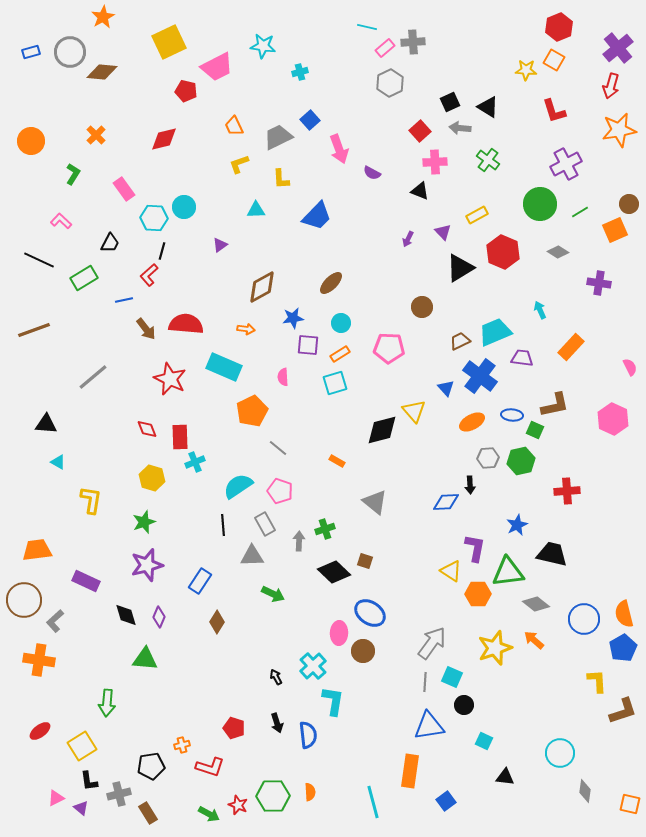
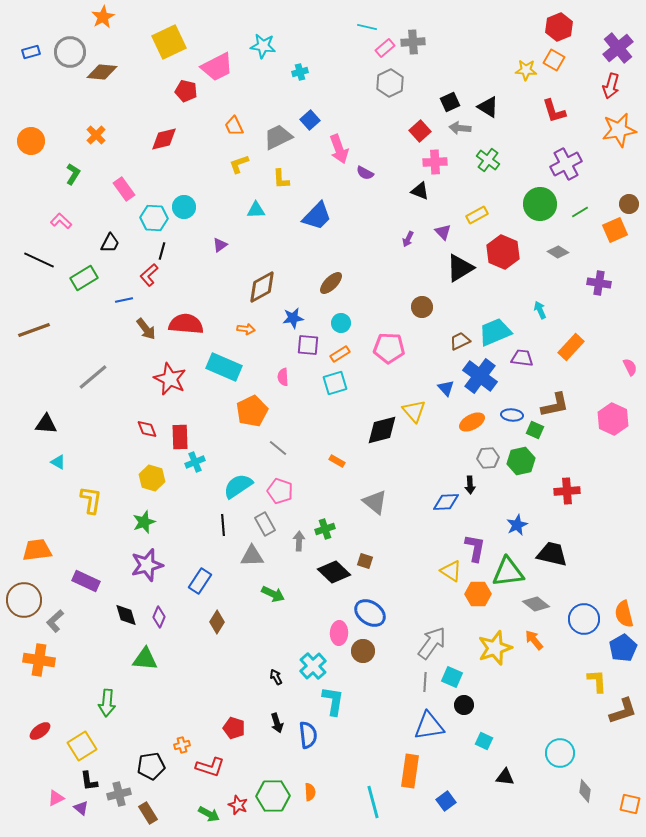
purple semicircle at (372, 173): moved 7 px left
orange arrow at (534, 640): rotated 10 degrees clockwise
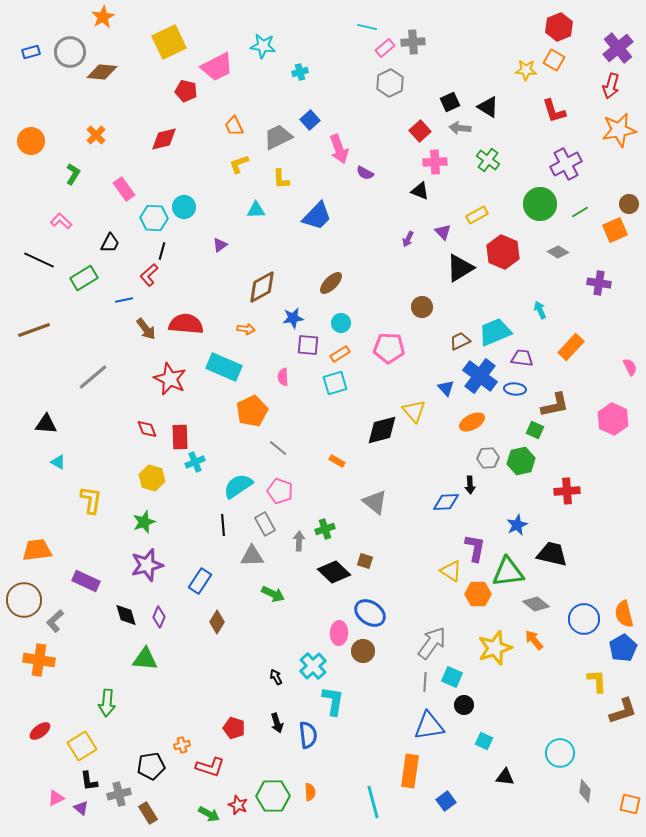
blue ellipse at (512, 415): moved 3 px right, 26 px up
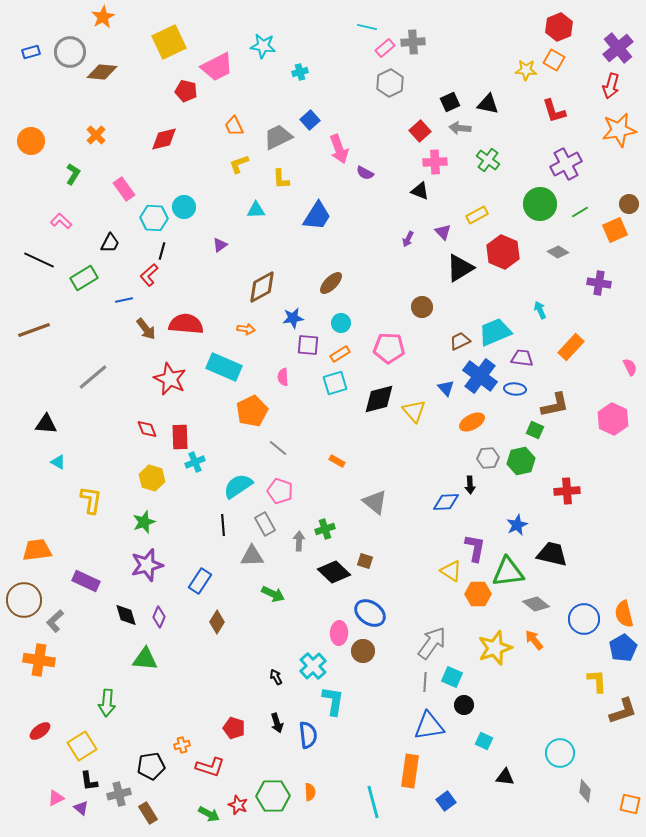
black triangle at (488, 107): moved 3 px up; rotated 20 degrees counterclockwise
blue trapezoid at (317, 216): rotated 12 degrees counterclockwise
black diamond at (382, 430): moved 3 px left, 31 px up
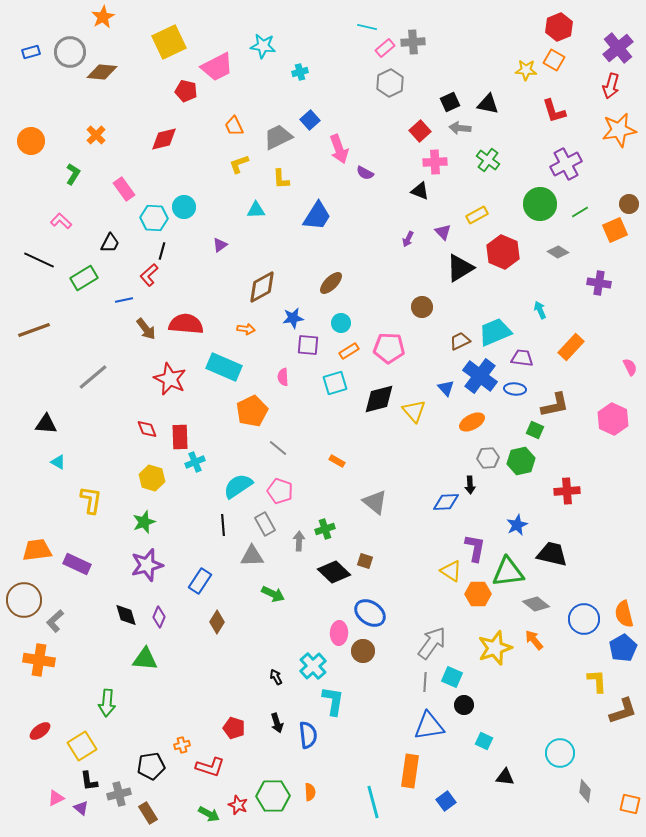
orange rectangle at (340, 354): moved 9 px right, 3 px up
purple rectangle at (86, 581): moved 9 px left, 17 px up
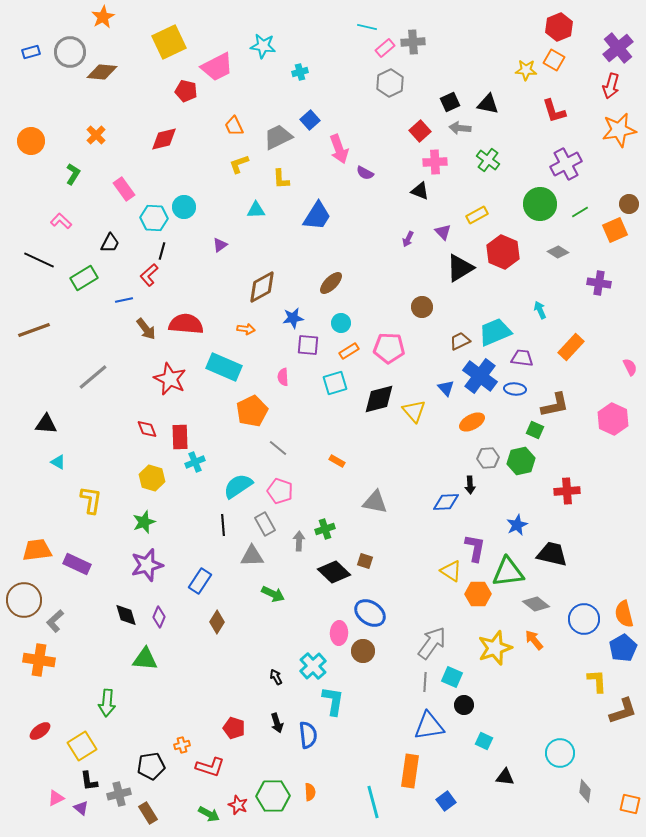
gray triangle at (375, 502): rotated 28 degrees counterclockwise
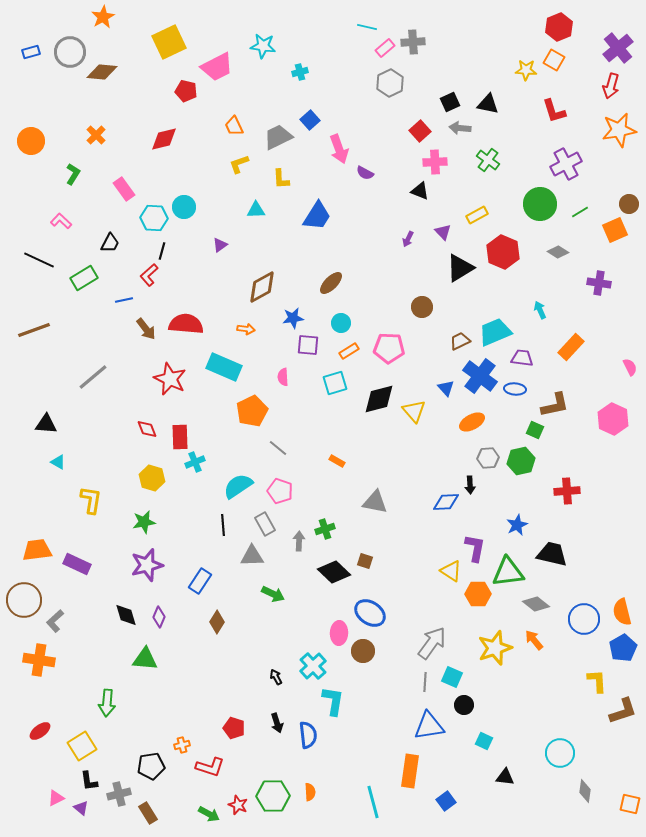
green star at (144, 522): rotated 10 degrees clockwise
orange semicircle at (624, 614): moved 2 px left, 2 px up
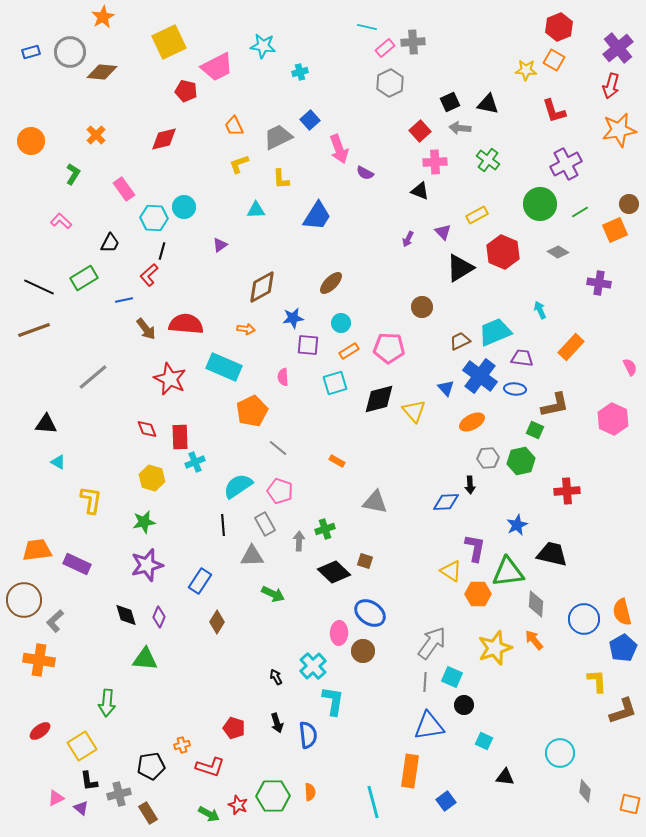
black line at (39, 260): moved 27 px down
gray diamond at (536, 604): rotated 56 degrees clockwise
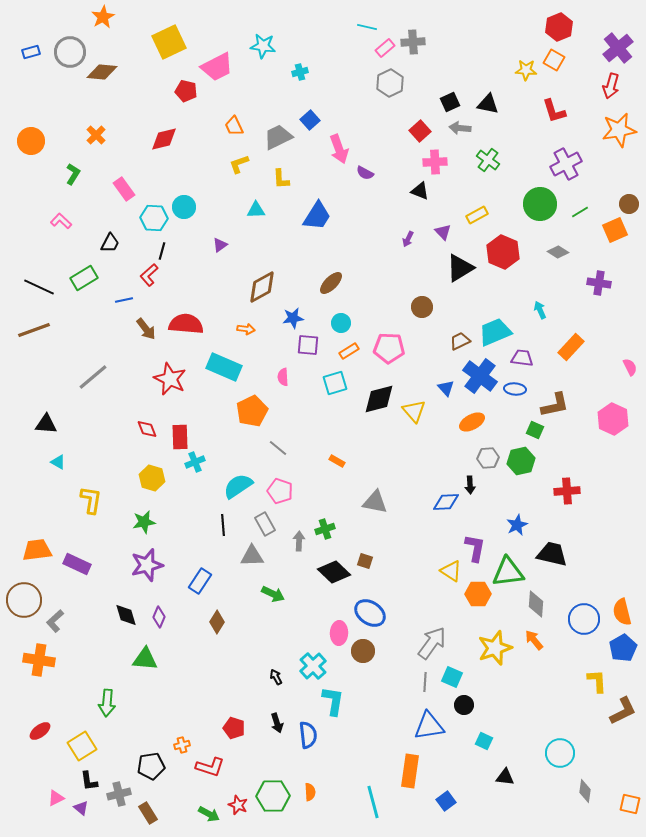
brown L-shape at (623, 711): rotated 8 degrees counterclockwise
